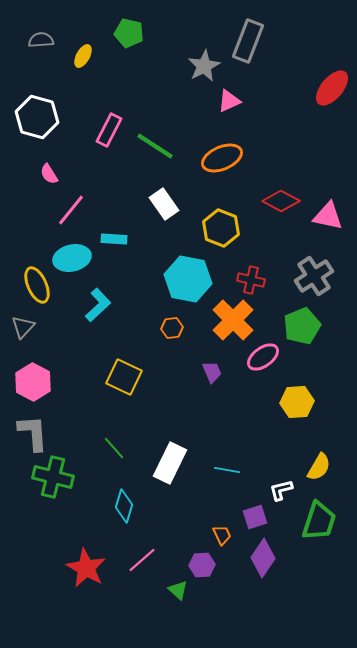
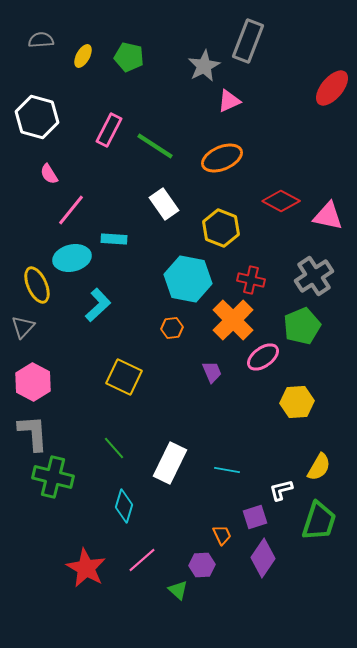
green pentagon at (129, 33): moved 24 px down
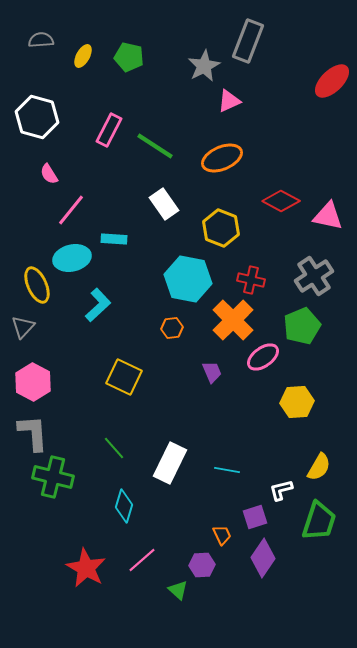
red ellipse at (332, 88): moved 7 px up; rotated 6 degrees clockwise
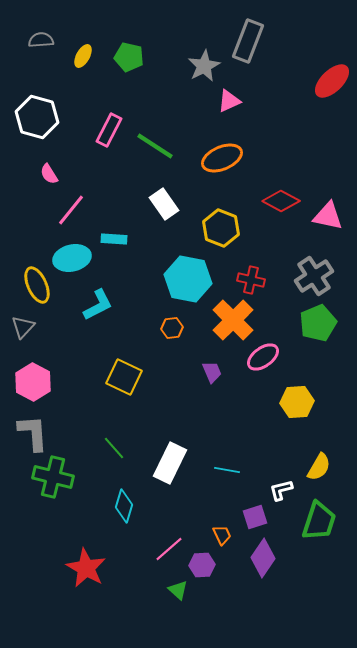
cyan L-shape at (98, 305): rotated 16 degrees clockwise
green pentagon at (302, 326): moved 16 px right, 3 px up
pink line at (142, 560): moved 27 px right, 11 px up
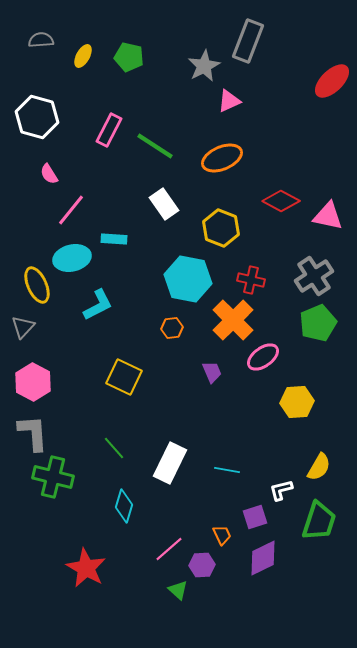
purple diamond at (263, 558): rotated 30 degrees clockwise
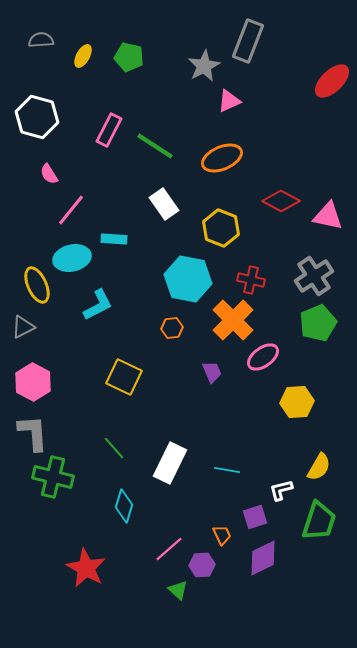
gray triangle at (23, 327): rotated 20 degrees clockwise
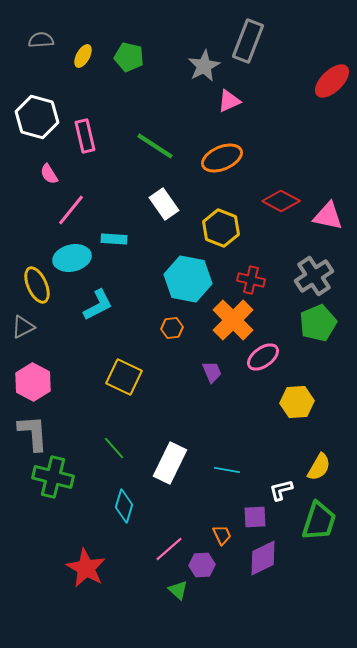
pink rectangle at (109, 130): moved 24 px left, 6 px down; rotated 40 degrees counterclockwise
purple square at (255, 517): rotated 15 degrees clockwise
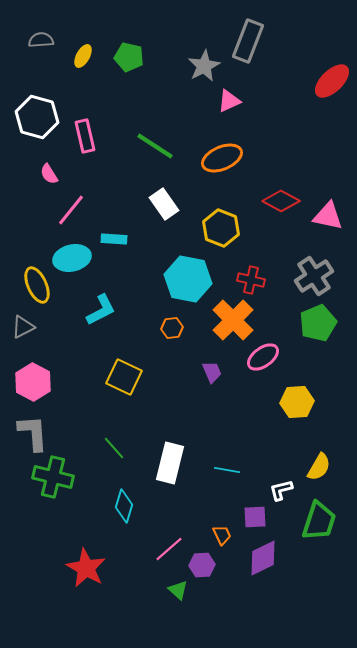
cyan L-shape at (98, 305): moved 3 px right, 5 px down
white rectangle at (170, 463): rotated 12 degrees counterclockwise
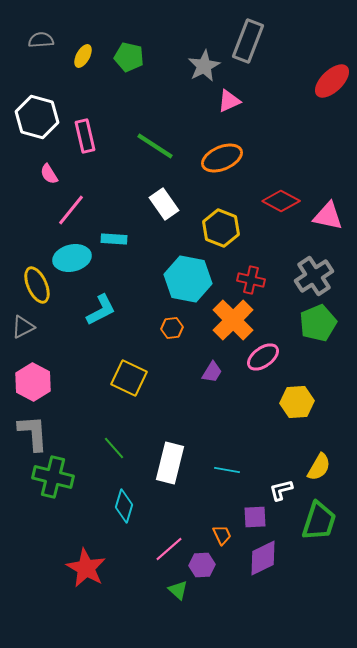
purple trapezoid at (212, 372): rotated 55 degrees clockwise
yellow square at (124, 377): moved 5 px right, 1 px down
